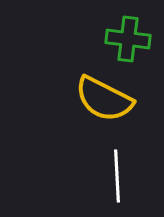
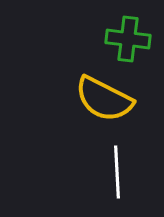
white line: moved 4 px up
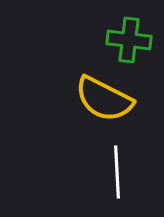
green cross: moved 1 px right, 1 px down
